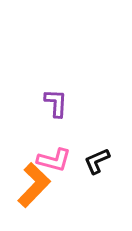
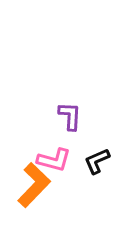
purple L-shape: moved 14 px right, 13 px down
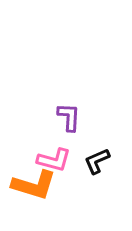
purple L-shape: moved 1 px left, 1 px down
orange L-shape: rotated 63 degrees clockwise
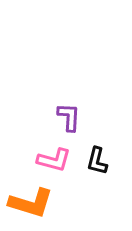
black L-shape: rotated 52 degrees counterclockwise
orange L-shape: moved 3 px left, 18 px down
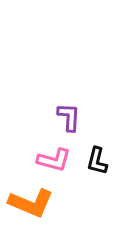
orange L-shape: rotated 6 degrees clockwise
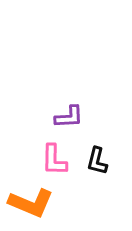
purple L-shape: rotated 84 degrees clockwise
pink L-shape: rotated 76 degrees clockwise
